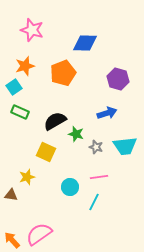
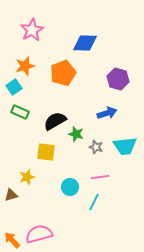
pink star: rotated 25 degrees clockwise
yellow square: rotated 18 degrees counterclockwise
pink line: moved 1 px right
brown triangle: rotated 24 degrees counterclockwise
pink semicircle: rotated 20 degrees clockwise
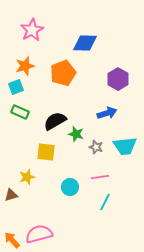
purple hexagon: rotated 15 degrees clockwise
cyan square: moved 2 px right; rotated 14 degrees clockwise
cyan line: moved 11 px right
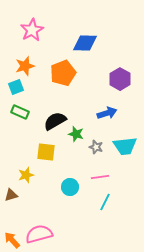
purple hexagon: moved 2 px right
yellow star: moved 1 px left, 2 px up
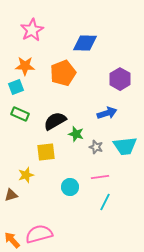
orange star: rotated 18 degrees clockwise
green rectangle: moved 2 px down
yellow square: rotated 12 degrees counterclockwise
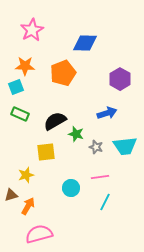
cyan circle: moved 1 px right, 1 px down
orange arrow: moved 16 px right, 34 px up; rotated 72 degrees clockwise
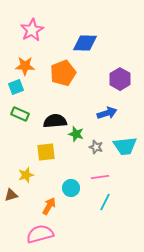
black semicircle: rotated 25 degrees clockwise
orange arrow: moved 21 px right
pink semicircle: moved 1 px right
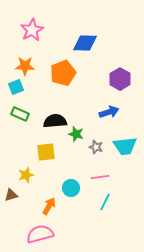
blue arrow: moved 2 px right, 1 px up
